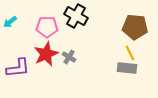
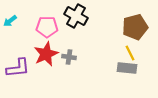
cyan arrow: moved 1 px up
brown pentagon: rotated 20 degrees counterclockwise
gray cross: rotated 24 degrees counterclockwise
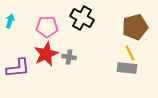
black cross: moved 6 px right, 2 px down
cyan arrow: rotated 144 degrees clockwise
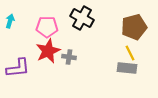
brown pentagon: moved 1 px left
red star: moved 2 px right, 3 px up
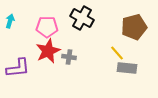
yellow line: moved 13 px left; rotated 14 degrees counterclockwise
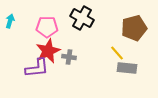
brown pentagon: moved 1 px down
purple L-shape: moved 19 px right
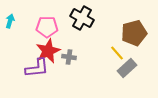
brown pentagon: moved 5 px down
gray rectangle: rotated 48 degrees counterclockwise
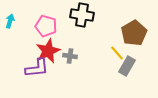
black cross: moved 3 px up; rotated 20 degrees counterclockwise
pink pentagon: moved 1 px left, 1 px up; rotated 15 degrees clockwise
brown pentagon: rotated 15 degrees counterclockwise
gray cross: moved 1 px right, 1 px up
gray rectangle: moved 2 px up; rotated 18 degrees counterclockwise
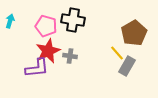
black cross: moved 9 px left, 5 px down
